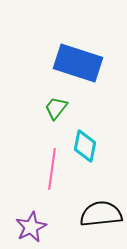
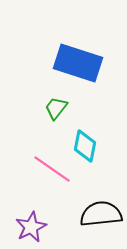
pink line: rotated 63 degrees counterclockwise
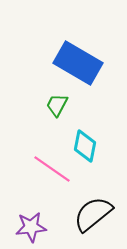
blue rectangle: rotated 12 degrees clockwise
green trapezoid: moved 1 px right, 3 px up; rotated 10 degrees counterclockwise
black semicircle: moved 8 px left; rotated 33 degrees counterclockwise
purple star: rotated 20 degrees clockwise
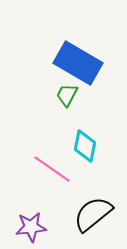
green trapezoid: moved 10 px right, 10 px up
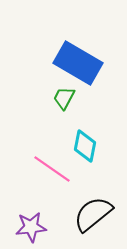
green trapezoid: moved 3 px left, 3 px down
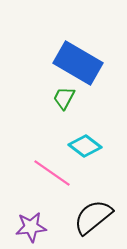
cyan diamond: rotated 64 degrees counterclockwise
pink line: moved 4 px down
black semicircle: moved 3 px down
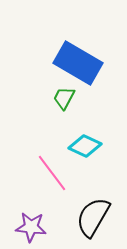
cyan diamond: rotated 12 degrees counterclockwise
pink line: rotated 18 degrees clockwise
black semicircle: rotated 21 degrees counterclockwise
purple star: rotated 12 degrees clockwise
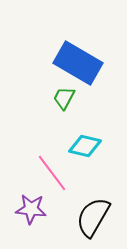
cyan diamond: rotated 12 degrees counterclockwise
purple star: moved 18 px up
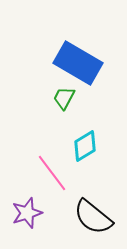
cyan diamond: rotated 44 degrees counterclockwise
purple star: moved 4 px left, 4 px down; rotated 24 degrees counterclockwise
black semicircle: rotated 81 degrees counterclockwise
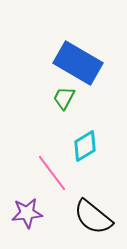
purple star: rotated 12 degrees clockwise
